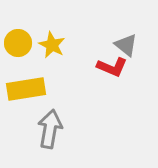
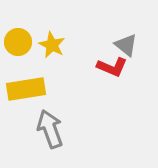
yellow circle: moved 1 px up
gray arrow: rotated 30 degrees counterclockwise
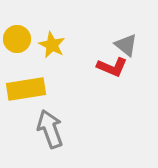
yellow circle: moved 1 px left, 3 px up
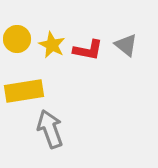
red L-shape: moved 24 px left, 17 px up; rotated 12 degrees counterclockwise
yellow rectangle: moved 2 px left, 2 px down
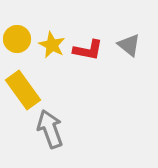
gray triangle: moved 3 px right
yellow rectangle: moved 1 px left, 1 px up; rotated 63 degrees clockwise
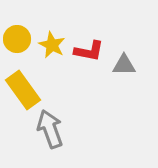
gray triangle: moved 5 px left, 20 px down; rotated 40 degrees counterclockwise
red L-shape: moved 1 px right, 1 px down
